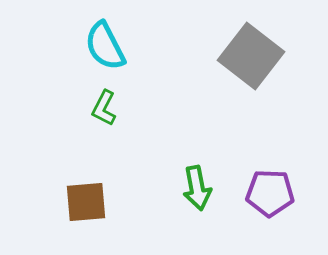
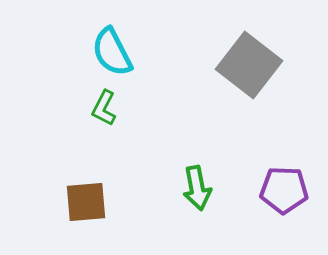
cyan semicircle: moved 7 px right, 6 px down
gray square: moved 2 px left, 9 px down
purple pentagon: moved 14 px right, 3 px up
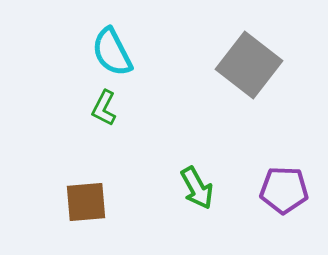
green arrow: rotated 18 degrees counterclockwise
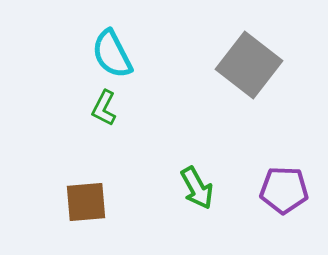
cyan semicircle: moved 2 px down
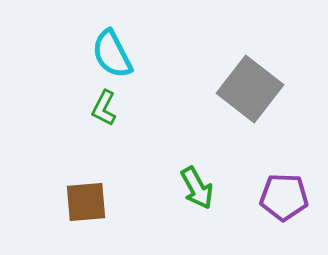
gray square: moved 1 px right, 24 px down
purple pentagon: moved 7 px down
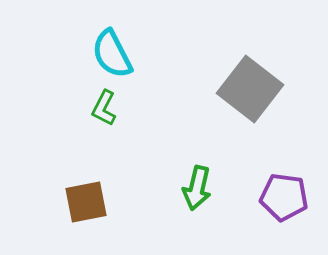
green arrow: rotated 42 degrees clockwise
purple pentagon: rotated 6 degrees clockwise
brown square: rotated 6 degrees counterclockwise
